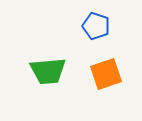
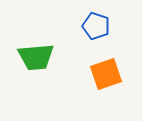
green trapezoid: moved 12 px left, 14 px up
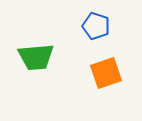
orange square: moved 1 px up
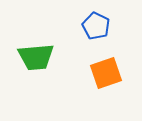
blue pentagon: rotated 8 degrees clockwise
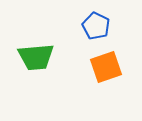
orange square: moved 6 px up
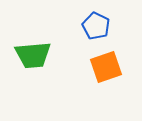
green trapezoid: moved 3 px left, 2 px up
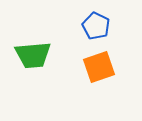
orange square: moved 7 px left
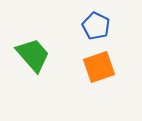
green trapezoid: rotated 126 degrees counterclockwise
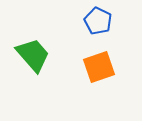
blue pentagon: moved 2 px right, 5 px up
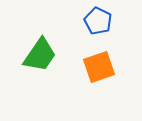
green trapezoid: moved 7 px right; rotated 75 degrees clockwise
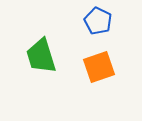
green trapezoid: moved 1 px right, 1 px down; rotated 129 degrees clockwise
